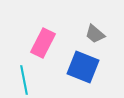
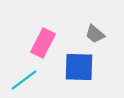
blue square: moved 4 px left; rotated 20 degrees counterclockwise
cyan line: rotated 64 degrees clockwise
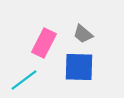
gray trapezoid: moved 12 px left
pink rectangle: moved 1 px right
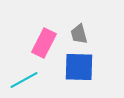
gray trapezoid: moved 4 px left; rotated 35 degrees clockwise
cyan line: rotated 8 degrees clockwise
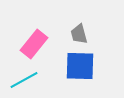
pink rectangle: moved 10 px left, 1 px down; rotated 12 degrees clockwise
blue square: moved 1 px right, 1 px up
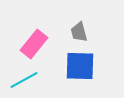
gray trapezoid: moved 2 px up
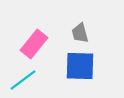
gray trapezoid: moved 1 px right, 1 px down
cyan line: moved 1 px left; rotated 8 degrees counterclockwise
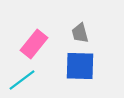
cyan line: moved 1 px left
